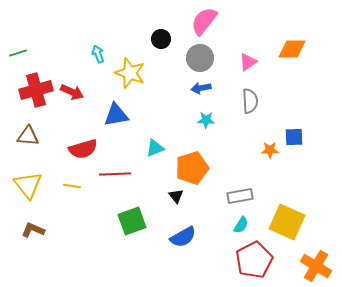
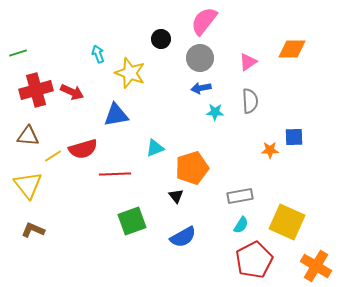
cyan star: moved 9 px right, 8 px up
yellow line: moved 19 px left, 30 px up; rotated 42 degrees counterclockwise
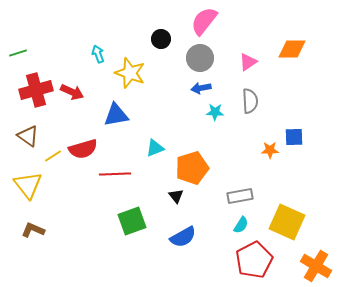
brown triangle: rotated 30 degrees clockwise
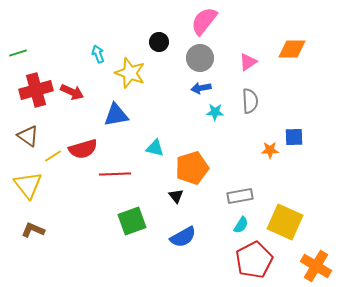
black circle: moved 2 px left, 3 px down
cyan triangle: rotated 36 degrees clockwise
yellow square: moved 2 px left
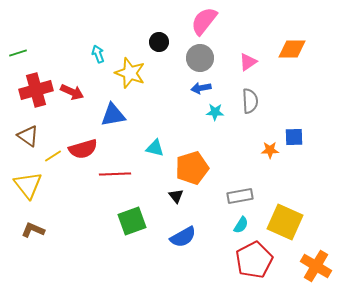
blue triangle: moved 3 px left
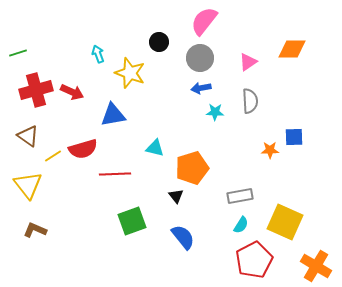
brown L-shape: moved 2 px right
blue semicircle: rotated 100 degrees counterclockwise
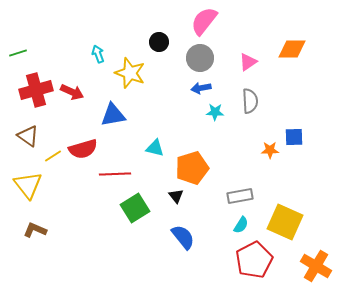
green square: moved 3 px right, 13 px up; rotated 12 degrees counterclockwise
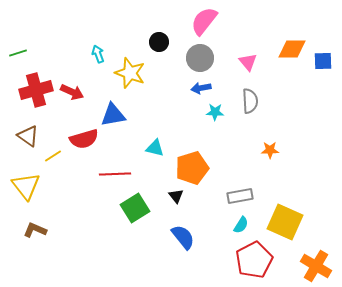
pink triangle: rotated 36 degrees counterclockwise
blue square: moved 29 px right, 76 px up
red semicircle: moved 1 px right, 10 px up
yellow triangle: moved 2 px left, 1 px down
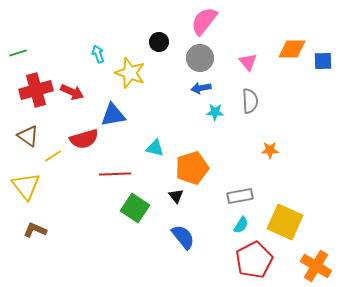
green square: rotated 24 degrees counterclockwise
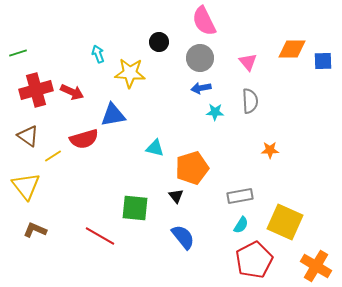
pink semicircle: rotated 64 degrees counterclockwise
yellow star: rotated 16 degrees counterclockwise
red line: moved 15 px left, 62 px down; rotated 32 degrees clockwise
green square: rotated 28 degrees counterclockwise
